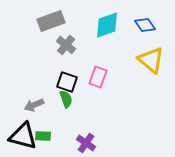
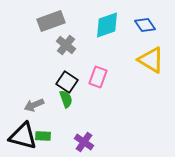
yellow triangle: rotated 8 degrees counterclockwise
black square: rotated 15 degrees clockwise
purple cross: moved 2 px left, 1 px up
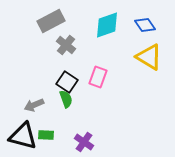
gray rectangle: rotated 8 degrees counterclockwise
yellow triangle: moved 2 px left, 3 px up
green rectangle: moved 3 px right, 1 px up
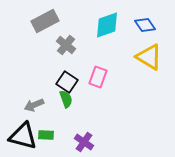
gray rectangle: moved 6 px left
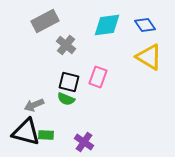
cyan diamond: rotated 12 degrees clockwise
black square: moved 2 px right; rotated 20 degrees counterclockwise
green semicircle: rotated 132 degrees clockwise
black triangle: moved 3 px right, 4 px up
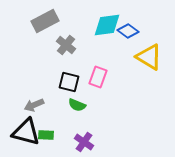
blue diamond: moved 17 px left, 6 px down; rotated 20 degrees counterclockwise
green semicircle: moved 11 px right, 6 px down
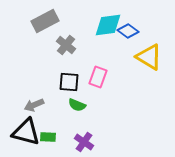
cyan diamond: moved 1 px right
black square: rotated 10 degrees counterclockwise
green rectangle: moved 2 px right, 2 px down
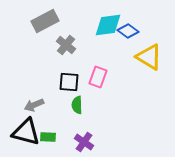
green semicircle: rotated 66 degrees clockwise
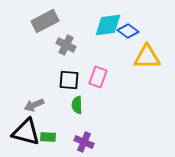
gray cross: rotated 12 degrees counterclockwise
yellow triangle: moved 2 px left; rotated 32 degrees counterclockwise
black square: moved 2 px up
purple cross: rotated 12 degrees counterclockwise
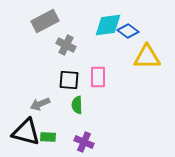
pink rectangle: rotated 20 degrees counterclockwise
gray arrow: moved 6 px right, 1 px up
